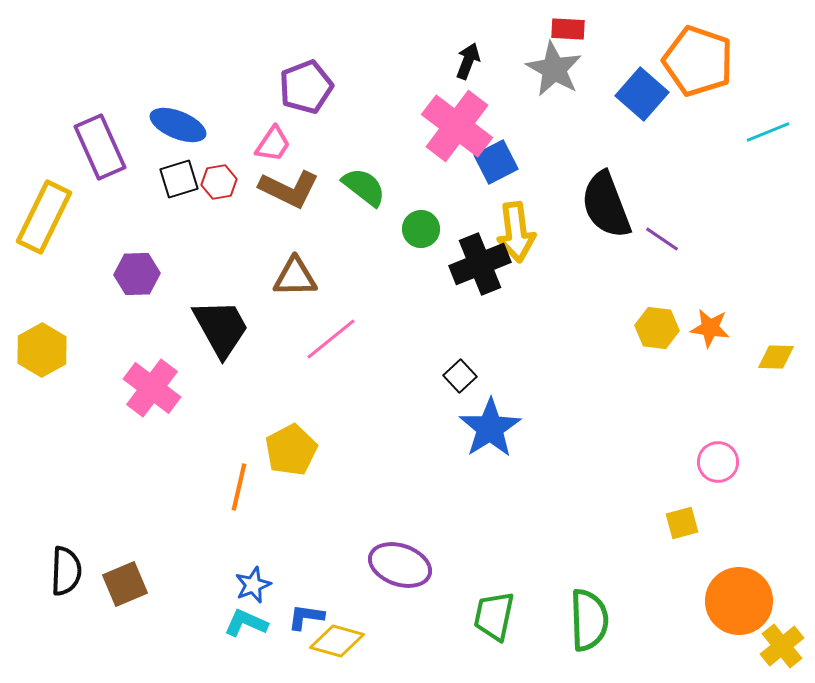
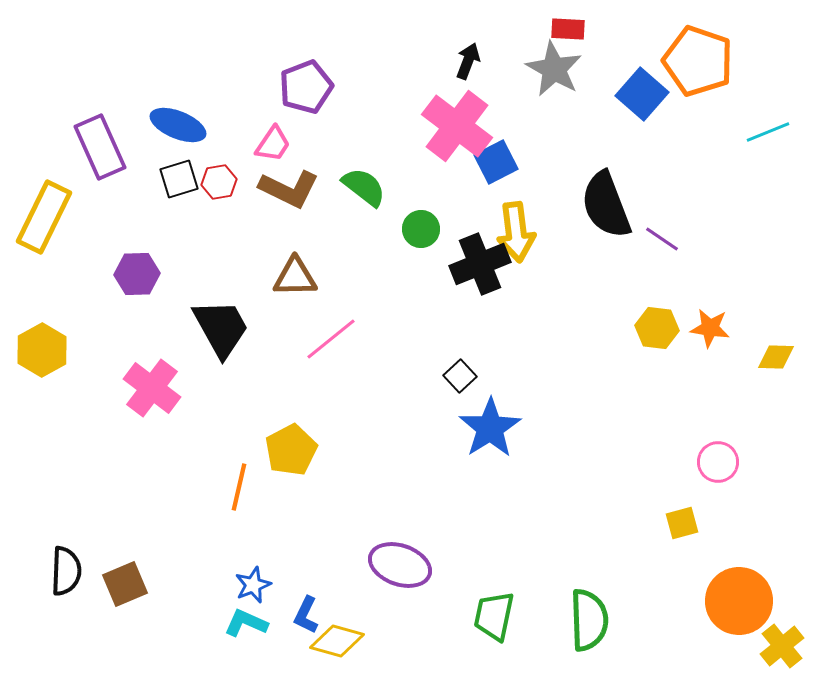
blue L-shape at (306, 617): moved 2 px up; rotated 72 degrees counterclockwise
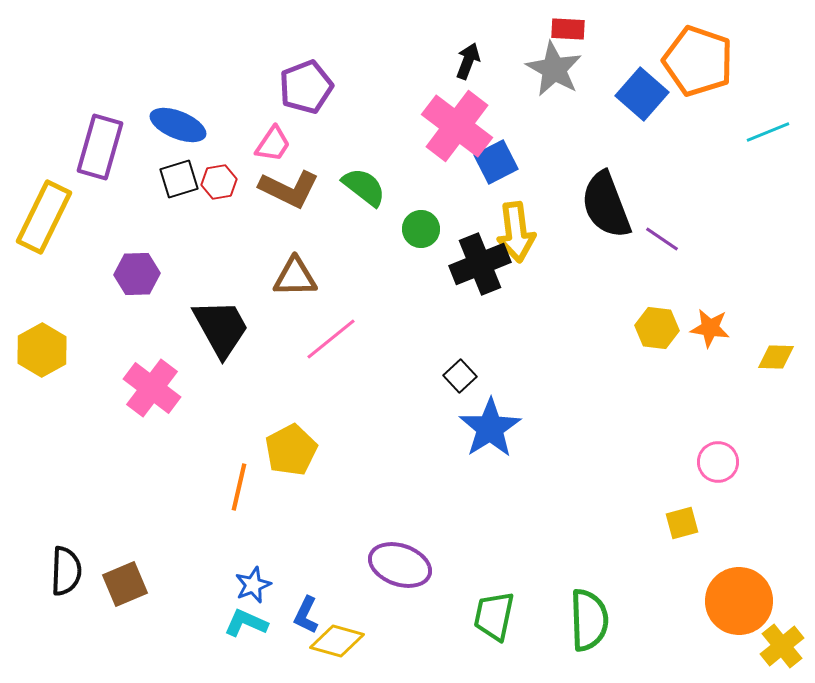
purple rectangle at (100, 147): rotated 40 degrees clockwise
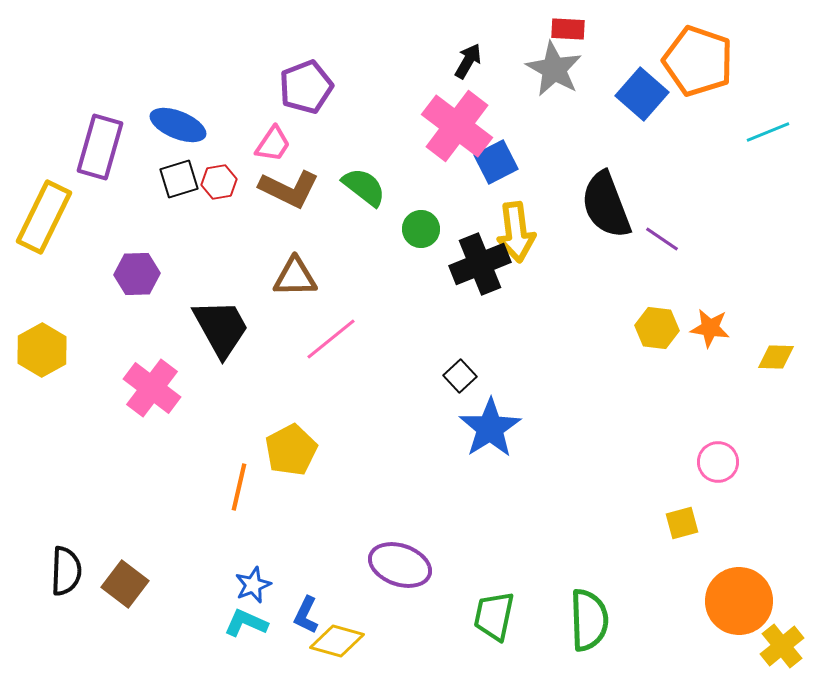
black arrow at (468, 61): rotated 9 degrees clockwise
brown square at (125, 584): rotated 30 degrees counterclockwise
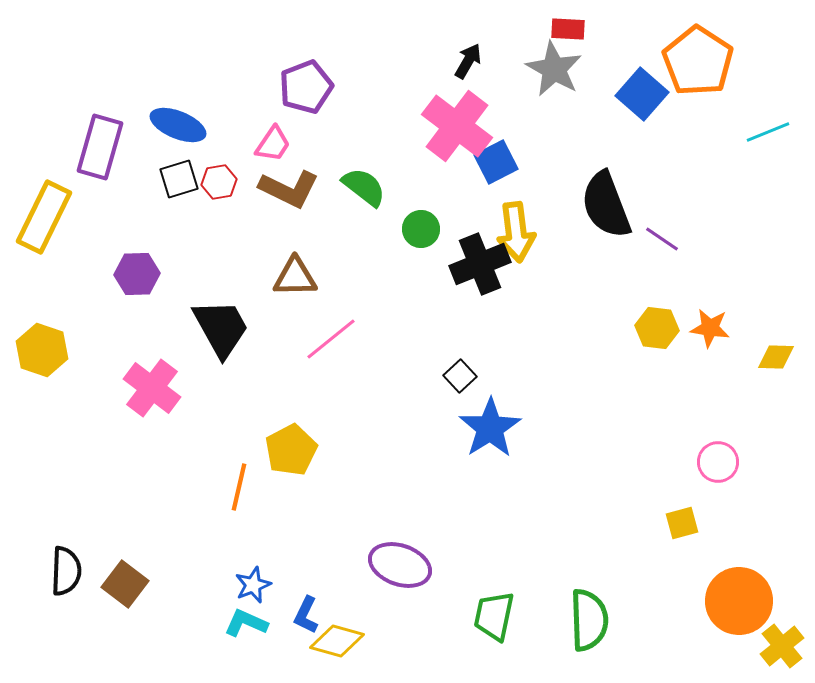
orange pentagon at (698, 61): rotated 14 degrees clockwise
yellow hexagon at (42, 350): rotated 12 degrees counterclockwise
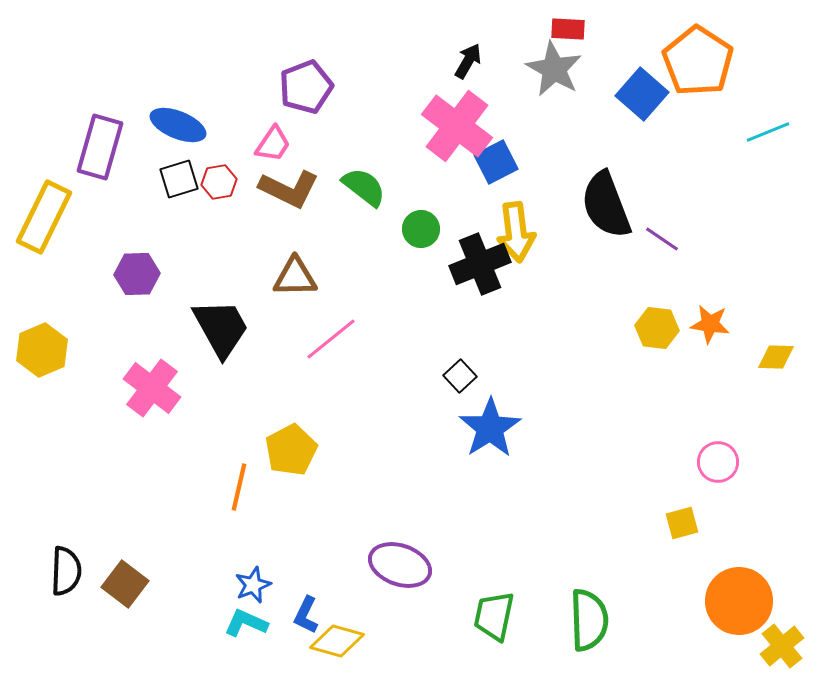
orange star at (710, 328): moved 4 px up
yellow hexagon at (42, 350): rotated 18 degrees clockwise
